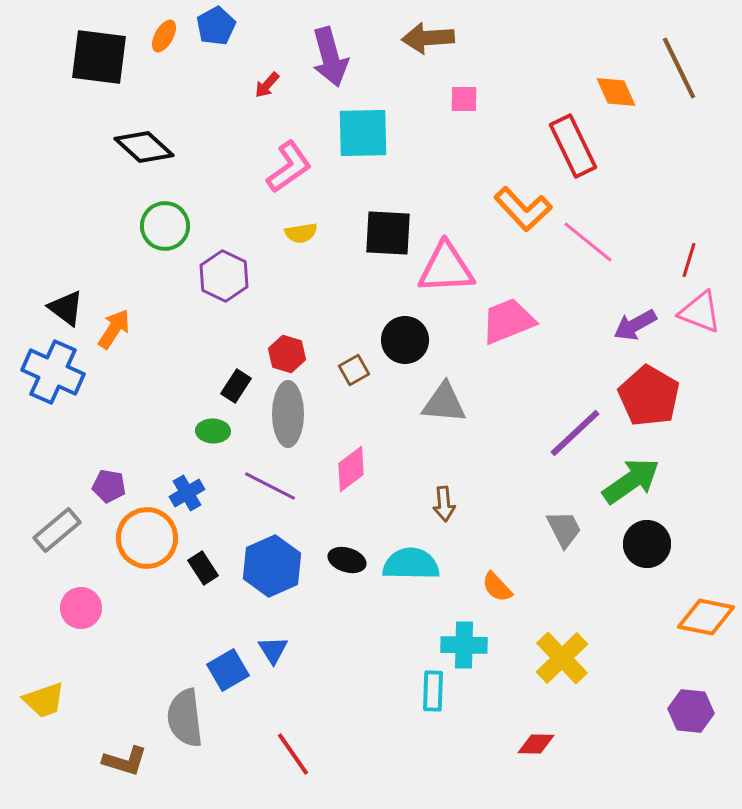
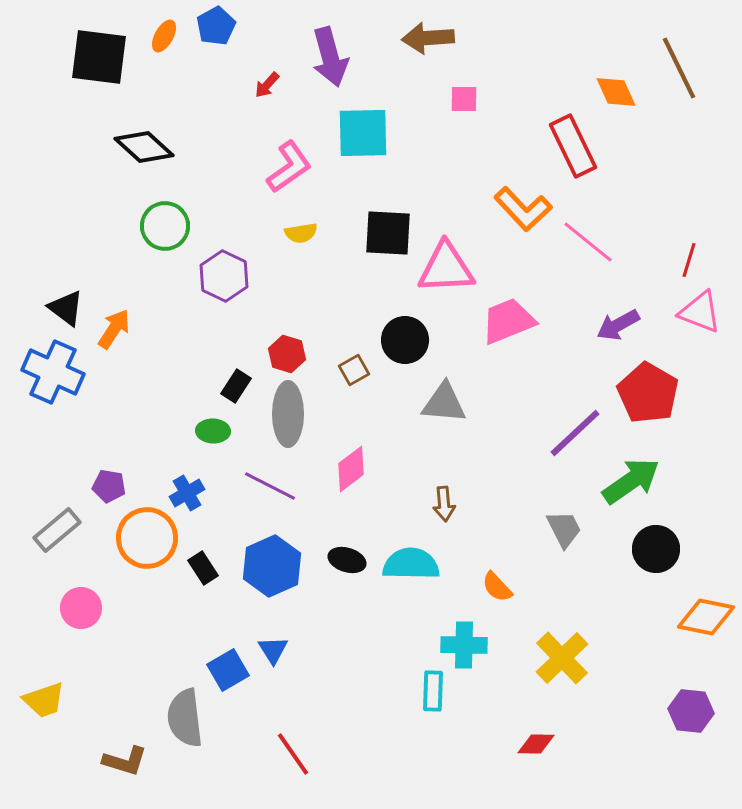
purple arrow at (635, 325): moved 17 px left
red pentagon at (649, 396): moved 1 px left, 3 px up
black circle at (647, 544): moved 9 px right, 5 px down
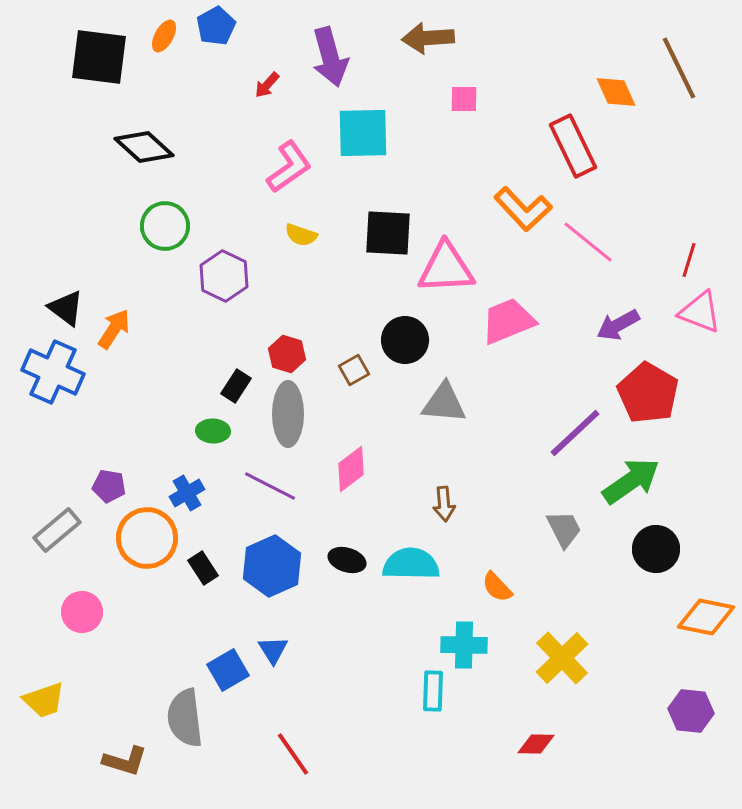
yellow semicircle at (301, 233): moved 2 px down; rotated 28 degrees clockwise
pink circle at (81, 608): moved 1 px right, 4 px down
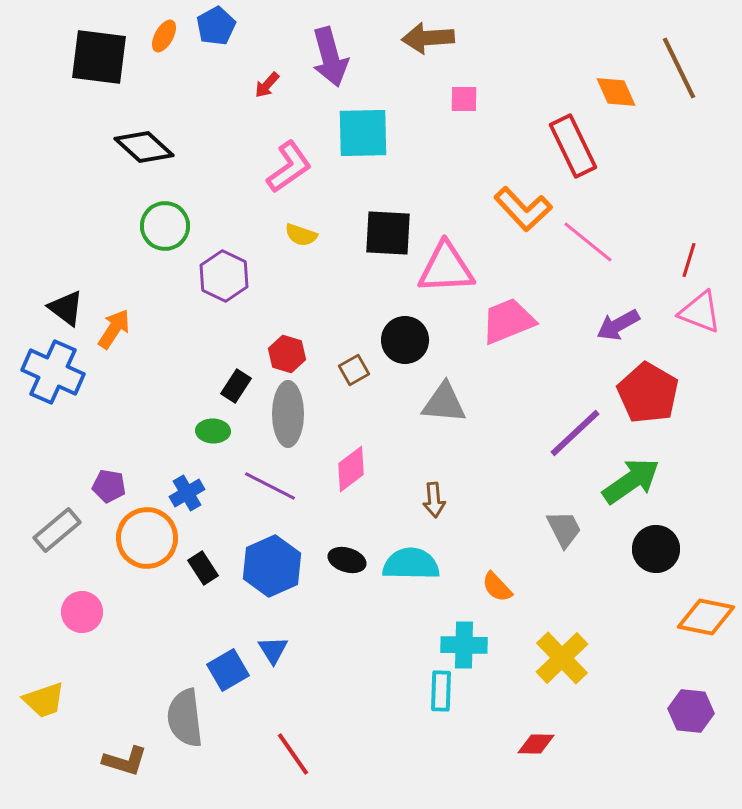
brown arrow at (444, 504): moved 10 px left, 4 px up
cyan rectangle at (433, 691): moved 8 px right
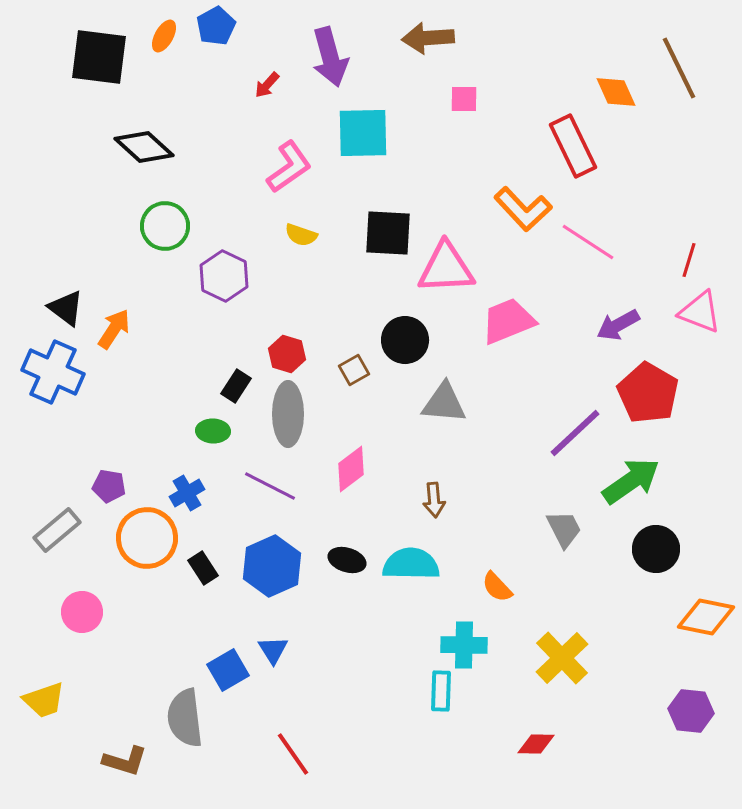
pink line at (588, 242): rotated 6 degrees counterclockwise
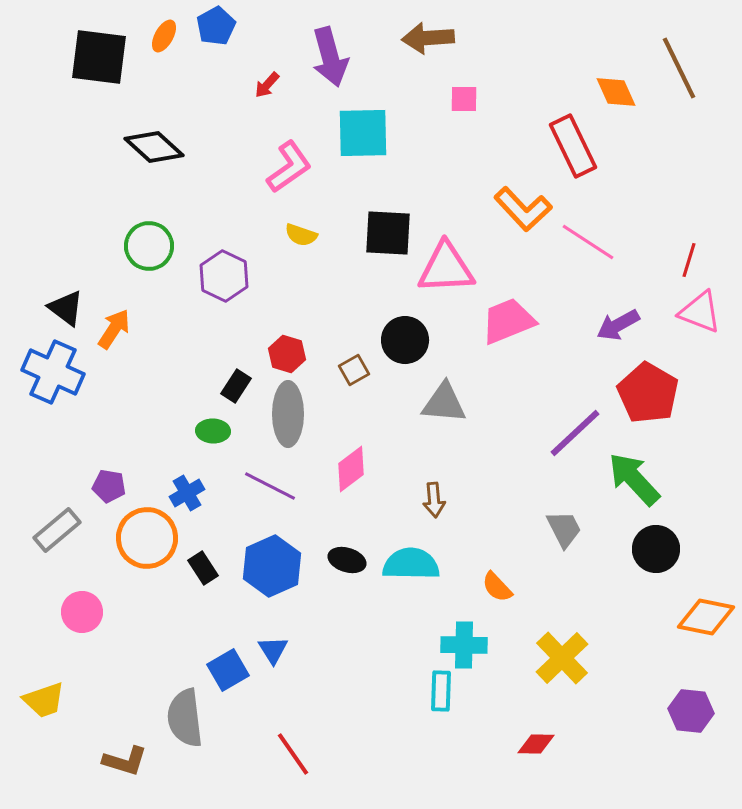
black diamond at (144, 147): moved 10 px right
green circle at (165, 226): moved 16 px left, 20 px down
green arrow at (631, 481): moved 3 px right, 2 px up; rotated 98 degrees counterclockwise
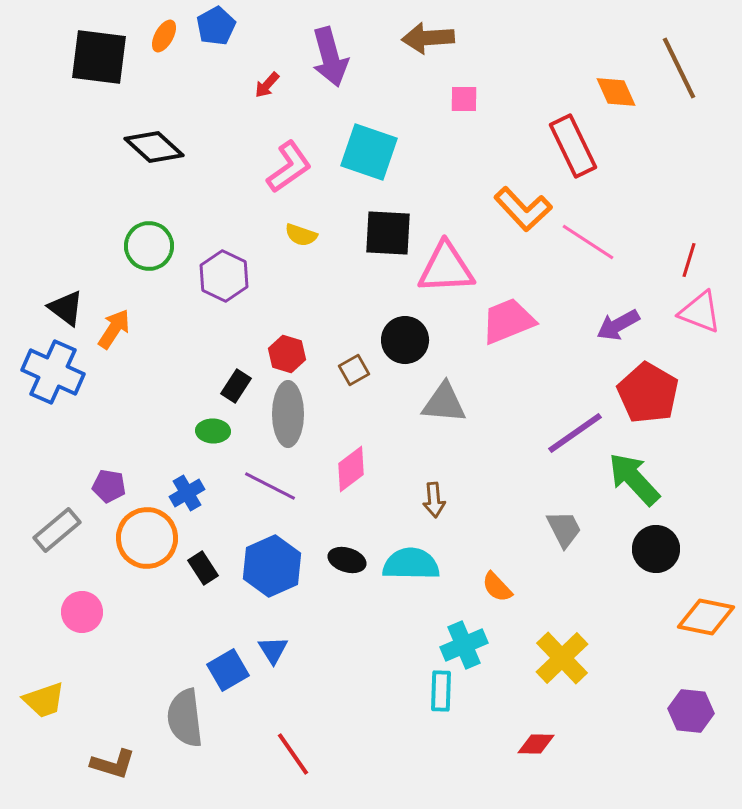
cyan square at (363, 133): moved 6 px right, 19 px down; rotated 20 degrees clockwise
purple line at (575, 433): rotated 8 degrees clockwise
cyan cross at (464, 645): rotated 24 degrees counterclockwise
brown L-shape at (125, 761): moved 12 px left, 3 px down
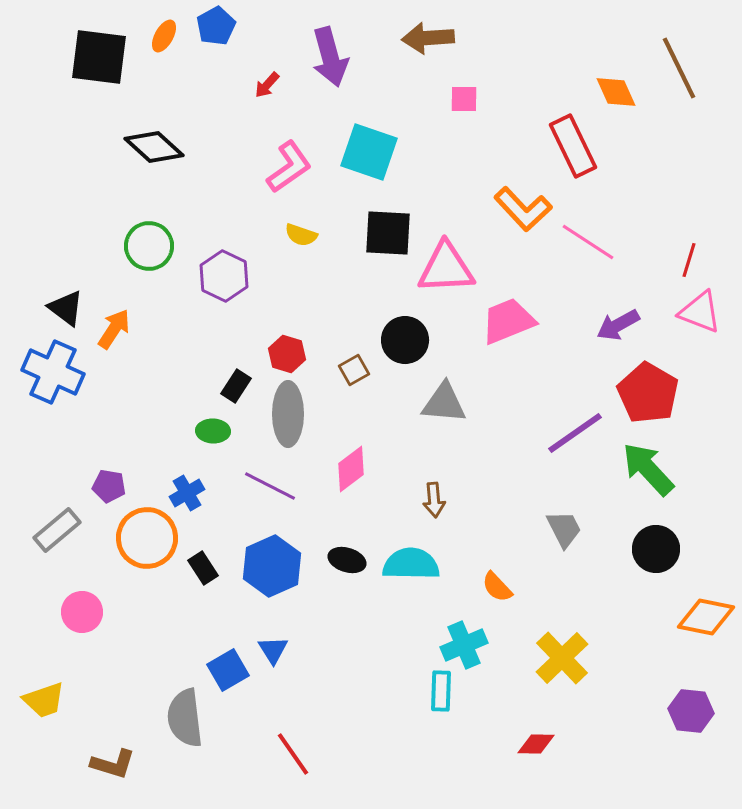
green arrow at (634, 479): moved 14 px right, 10 px up
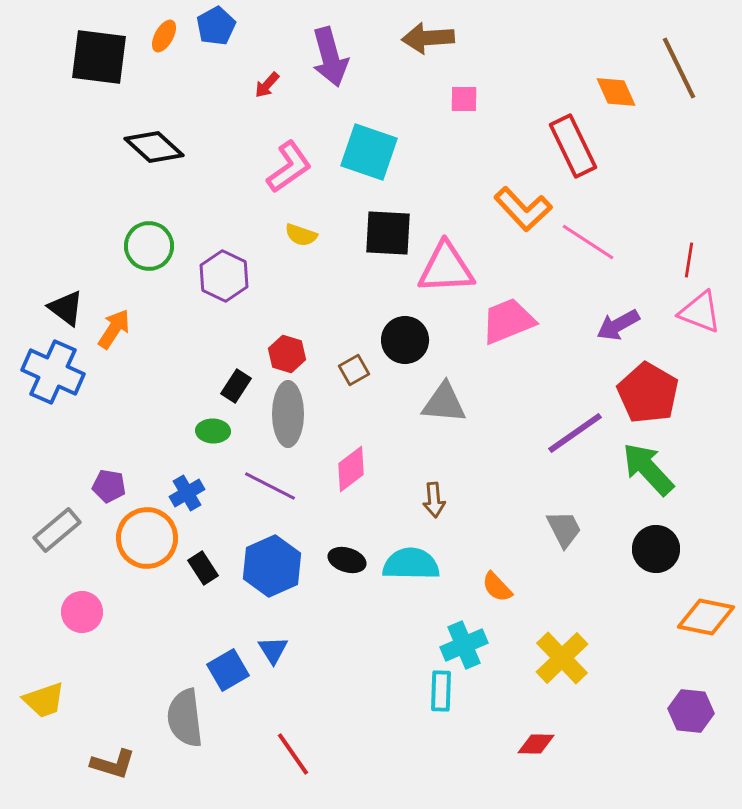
red line at (689, 260): rotated 8 degrees counterclockwise
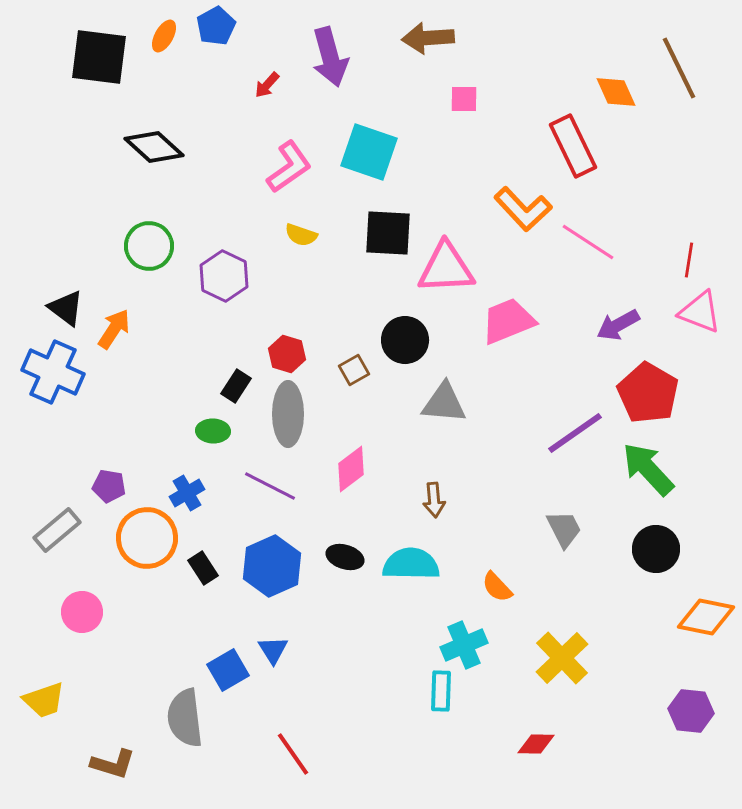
black ellipse at (347, 560): moved 2 px left, 3 px up
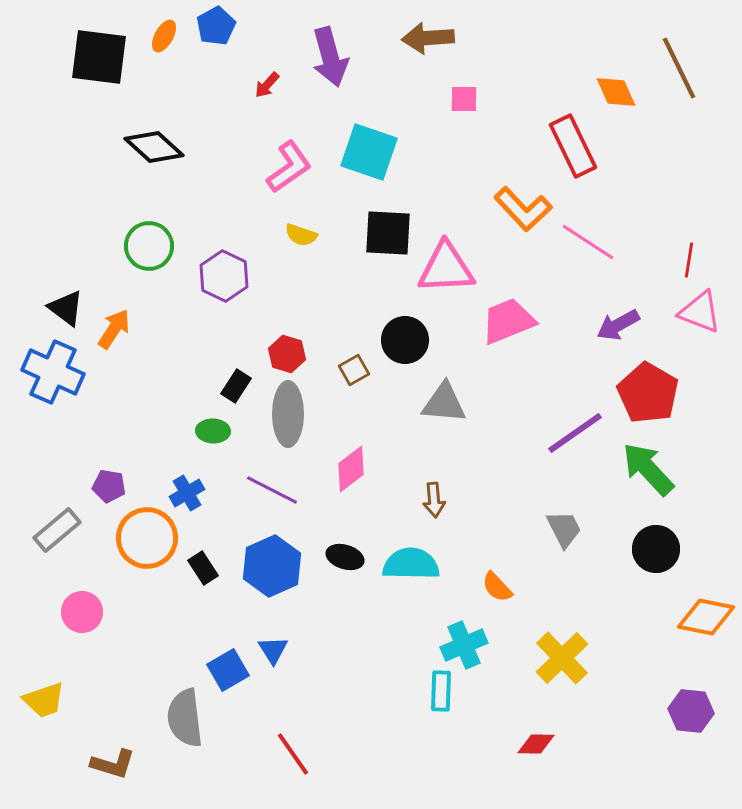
purple line at (270, 486): moved 2 px right, 4 px down
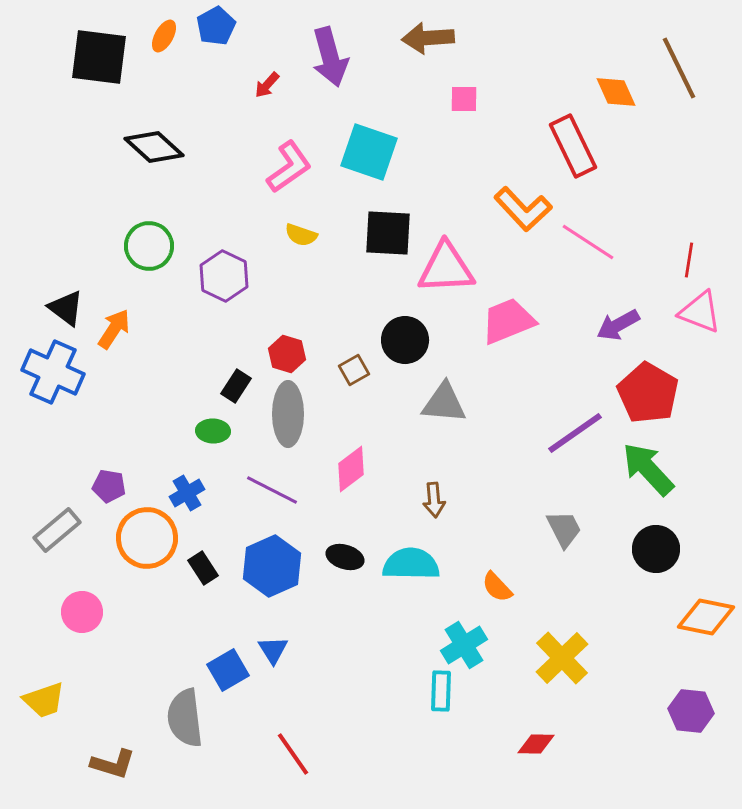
cyan cross at (464, 645): rotated 9 degrees counterclockwise
